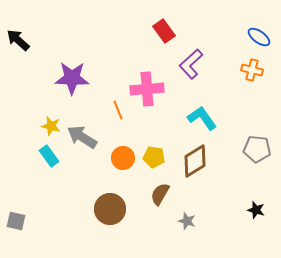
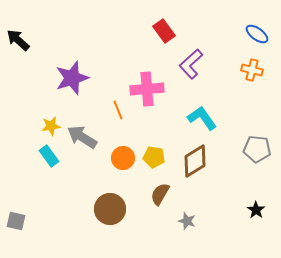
blue ellipse: moved 2 px left, 3 px up
purple star: rotated 20 degrees counterclockwise
yellow star: rotated 24 degrees counterclockwise
black star: rotated 18 degrees clockwise
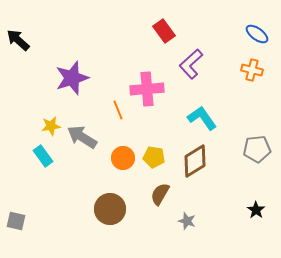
gray pentagon: rotated 12 degrees counterclockwise
cyan rectangle: moved 6 px left
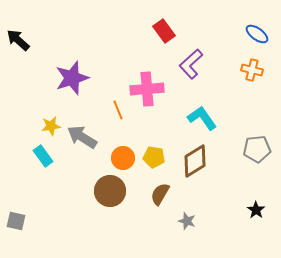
brown circle: moved 18 px up
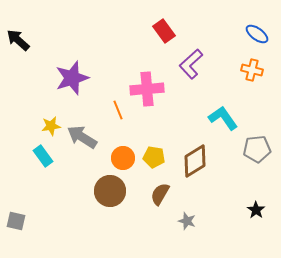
cyan L-shape: moved 21 px right
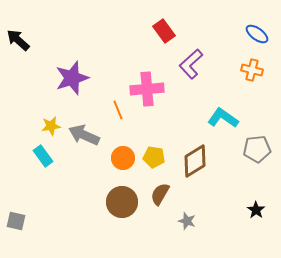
cyan L-shape: rotated 20 degrees counterclockwise
gray arrow: moved 2 px right, 2 px up; rotated 8 degrees counterclockwise
brown circle: moved 12 px right, 11 px down
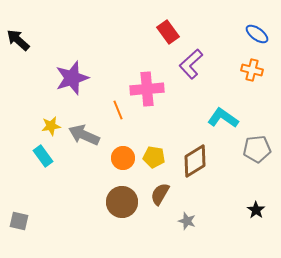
red rectangle: moved 4 px right, 1 px down
gray square: moved 3 px right
